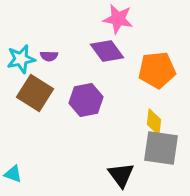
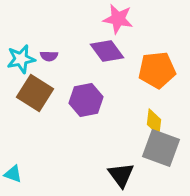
gray square: rotated 12 degrees clockwise
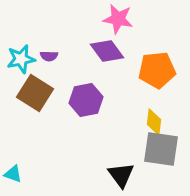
gray square: moved 1 px down; rotated 12 degrees counterclockwise
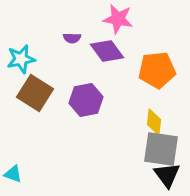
purple semicircle: moved 23 px right, 18 px up
black triangle: moved 46 px right
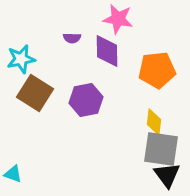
purple diamond: rotated 36 degrees clockwise
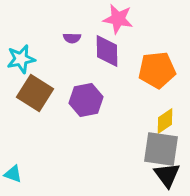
yellow diamond: moved 11 px right, 1 px up; rotated 48 degrees clockwise
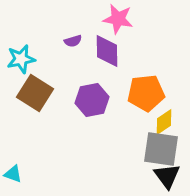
purple semicircle: moved 1 px right, 3 px down; rotated 18 degrees counterclockwise
orange pentagon: moved 11 px left, 23 px down
purple hexagon: moved 6 px right
yellow diamond: moved 1 px left, 1 px down
black triangle: moved 1 px down
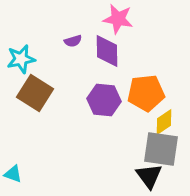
purple hexagon: moved 12 px right; rotated 16 degrees clockwise
black triangle: moved 18 px left
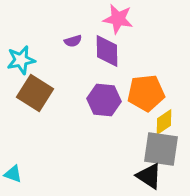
cyan star: moved 1 px down
black triangle: rotated 20 degrees counterclockwise
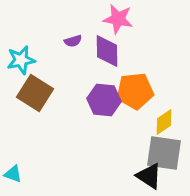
orange pentagon: moved 11 px left, 2 px up
gray square: moved 3 px right, 4 px down
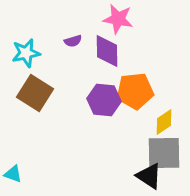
cyan star: moved 5 px right, 7 px up
gray square: rotated 9 degrees counterclockwise
